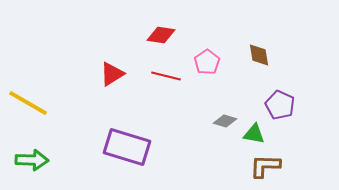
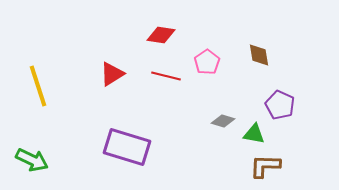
yellow line: moved 10 px right, 17 px up; rotated 42 degrees clockwise
gray diamond: moved 2 px left
green arrow: rotated 24 degrees clockwise
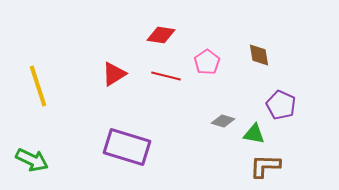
red triangle: moved 2 px right
purple pentagon: moved 1 px right
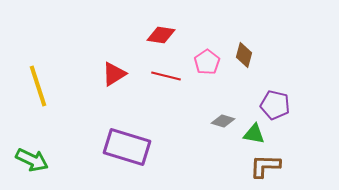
brown diamond: moved 15 px left; rotated 25 degrees clockwise
purple pentagon: moved 6 px left; rotated 12 degrees counterclockwise
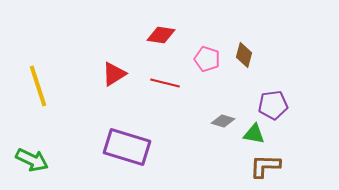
pink pentagon: moved 3 px up; rotated 20 degrees counterclockwise
red line: moved 1 px left, 7 px down
purple pentagon: moved 2 px left; rotated 20 degrees counterclockwise
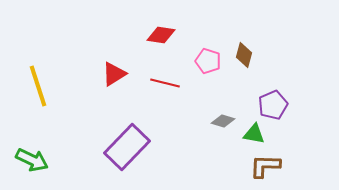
pink pentagon: moved 1 px right, 2 px down
purple pentagon: rotated 16 degrees counterclockwise
purple rectangle: rotated 63 degrees counterclockwise
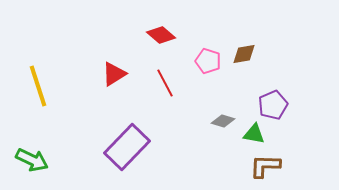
red diamond: rotated 32 degrees clockwise
brown diamond: moved 1 px up; rotated 65 degrees clockwise
red line: rotated 48 degrees clockwise
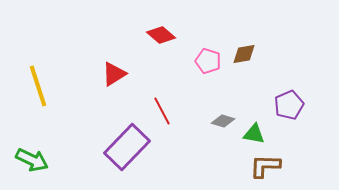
red line: moved 3 px left, 28 px down
purple pentagon: moved 16 px right
